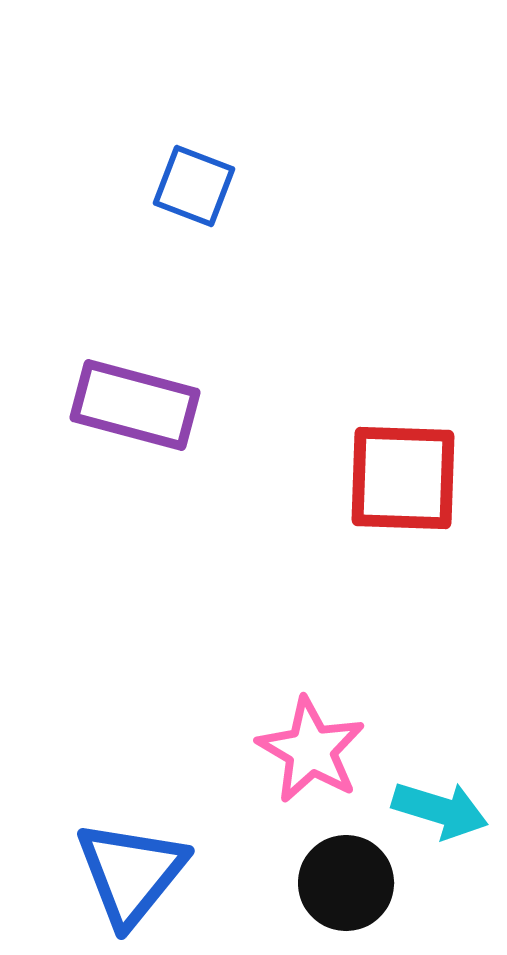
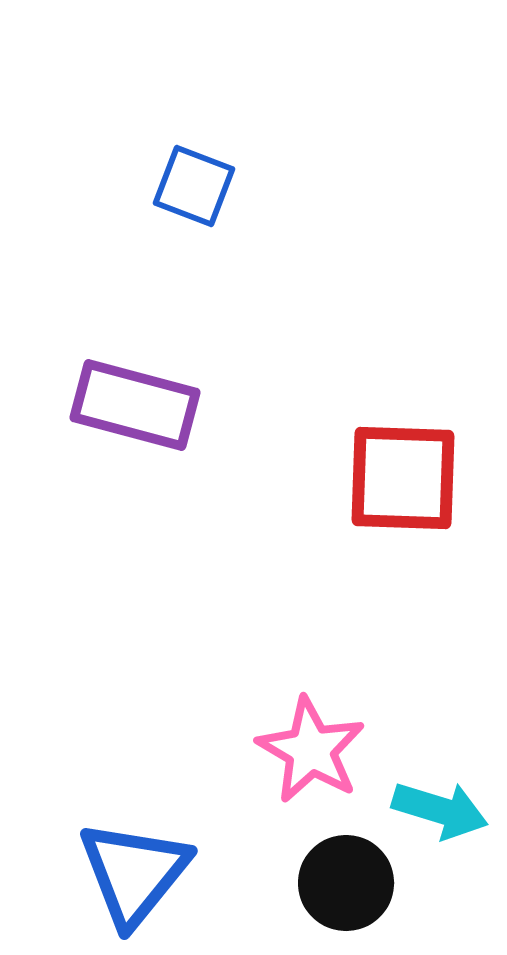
blue triangle: moved 3 px right
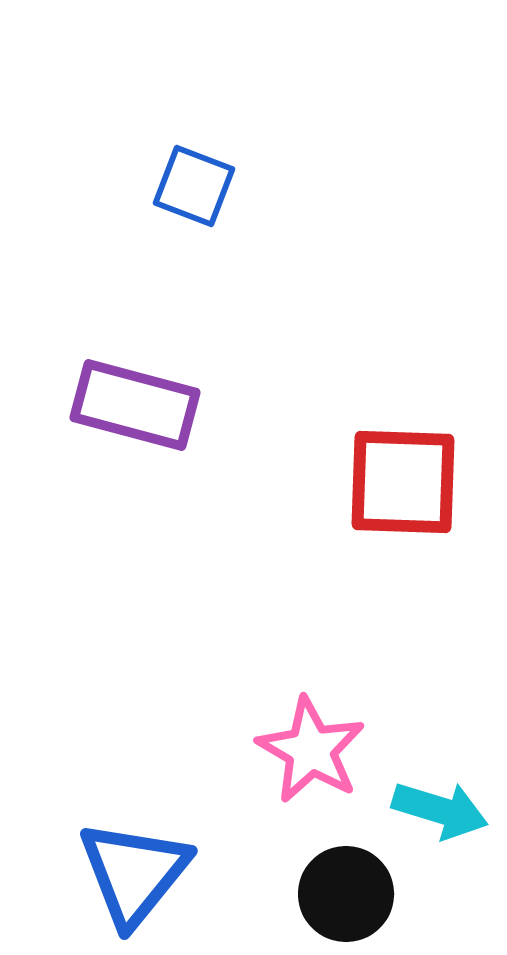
red square: moved 4 px down
black circle: moved 11 px down
